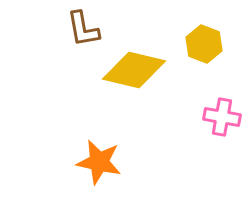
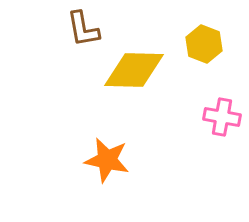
yellow diamond: rotated 12 degrees counterclockwise
orange star: moved 8 px right, 2 px up
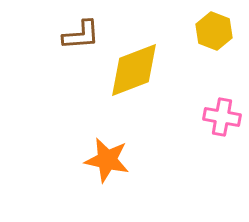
brown L-shape: moved 2 px left, 6 px down; rotated 84 degrees counterclockwise
yellow hexagon: moved 10 px right, 13 px up
yellow diamond: rotated 22 degrees counterclockwise
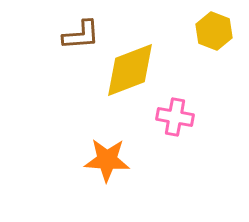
yellow diamond: moved 4 px left
pink cross: moved 47 px left
orange star: rotated 9 degrees counterclockwise
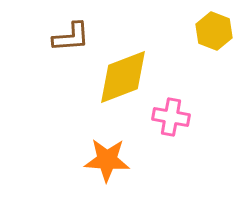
brown L-shape: moved 10 px left, 2 px down
yellow diamond: moved 7 px left, 7 px down
pink cross: moved 4 px left
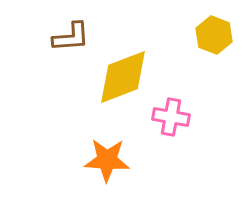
yellow hexagon: moved 4 px down
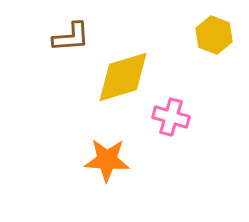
yellow diamond: rotated 4 degrees clockwise
pink cross: rotated 6 degrees clockwise
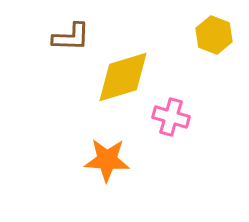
brown L-shape: rotated 6 degrees clockwise
